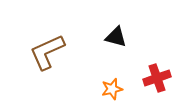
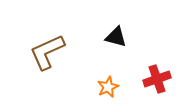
red cross: moved 1 px down
orange star: moved 4 px left, 2 px up; rotated 10 degrees counterclockwise
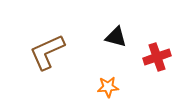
red cross: moved 22 px up
orange star: rotated 20 degrees clockwise
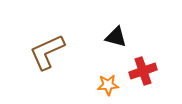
red cross: moved 14 px left, 14 px down
orange star: moved 2 px up
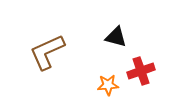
red cross: moved 2 px left
